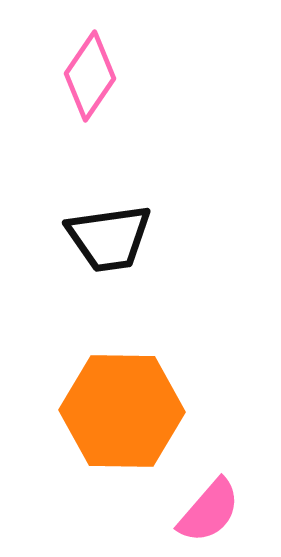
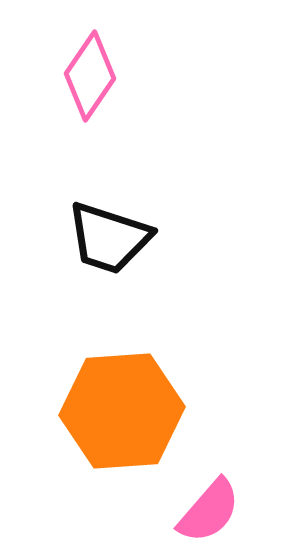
black trapezoid: rotated 26 degrees clockwise
orange hexagon: rotated 5 degrees counterclockwise
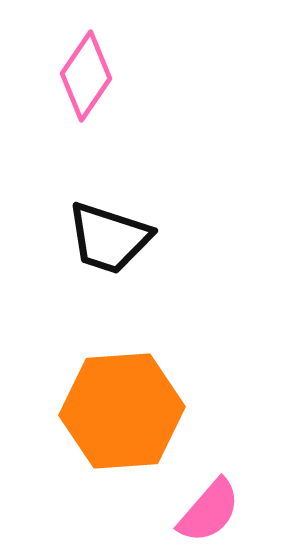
pink diamond: moved 4 px left
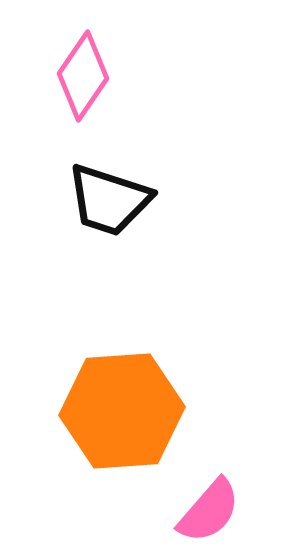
pink diamond: moved 3 px left
black trapezoid: moved 38 px up
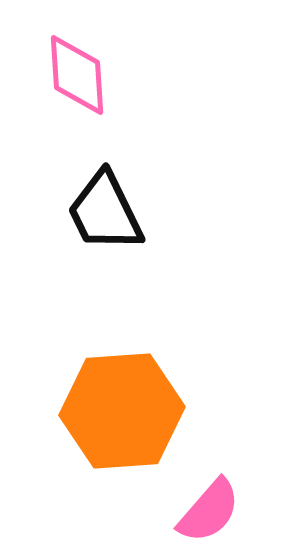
pink diamond: moved 6 px left, 1 px up; rotated 38 degrees counterclockwise
black trapezoid: moved 4 px left, 12 px down; rotated 46 degrees clockwise
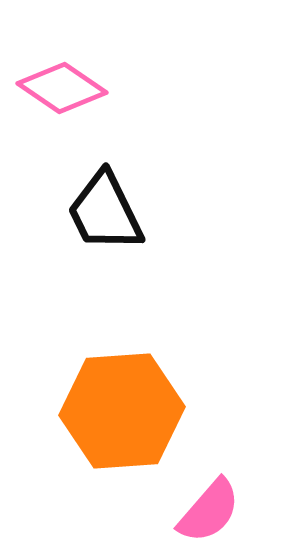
pink diamond: moved 15 px left, 13 px down; rotated 52 degrees counterclockwise
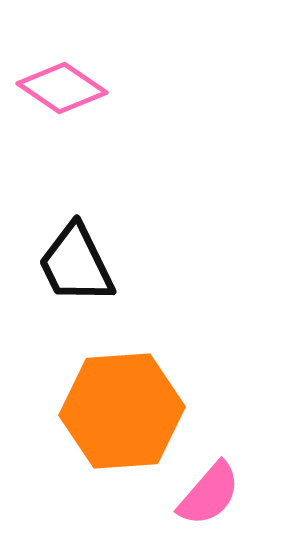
black trapezoid: moved 29 px left, 52 px down
pink semicircle: moved 17 px up
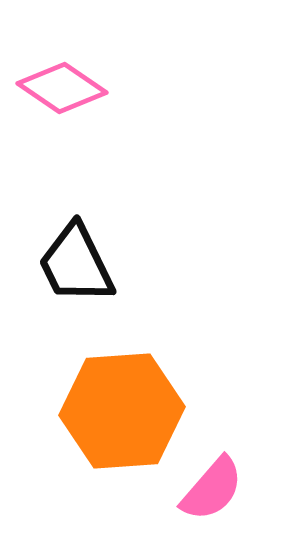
pink semicircle: moved 3 px right, 5 px up
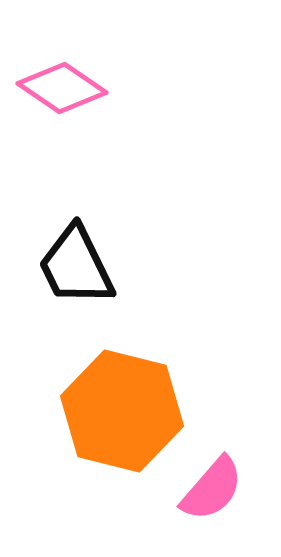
black trapezoid: moved 2 px down
orange hexagon: rotated 18 degrees clockwise
